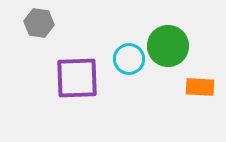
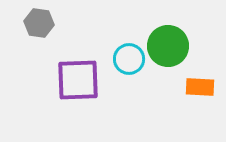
purple square: moved 1 px right, 2 px down
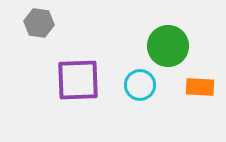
cyan circle: moved 11 px right, 26 px down
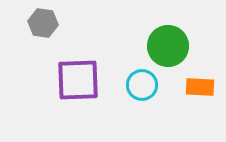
gray hexagon: moved 4 px right
cyan circle: moved 2 px right
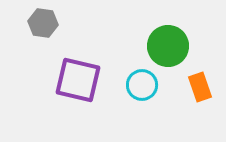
purple square: rotated 15 degrees clockwise
orange rectangle: rotated 68 degrees clockwise
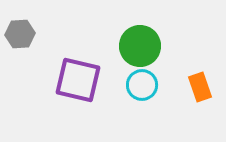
gray hexagon: moved 23 px left, 11 px down; rotated 12 degrees counterclockwise
green circle: moved 28 px left
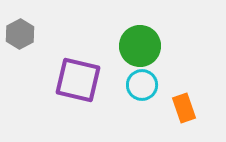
gray hexagon: rotated 24 degrees counterclockwise
orange rectangle: moved 16 px left, 21 px down
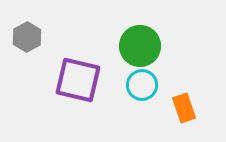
gray hexagon: moved 7 px right, 3 px down
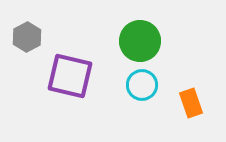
green circle: moved 5 px up
purple square: moved 8 px left, 4 px up
orange rectangle: moved 7 px right, 5 px up
